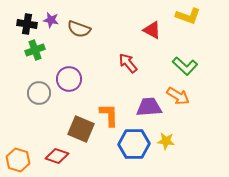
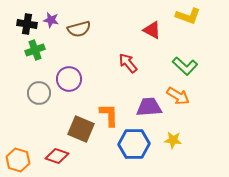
brown semicircle: rotated 35 degrees counterclockwise
yellow star: moved 7 px right, 1 px up
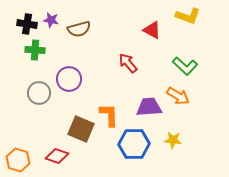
green cross: rotated 24 degrees clockwise
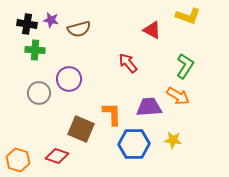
green L-shape: rotated 100 degrees counterclockwise
orange L-shape: moved 3 px right, 1 px up
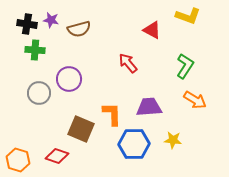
orange arrow: moved 17 px right, 4 px down
